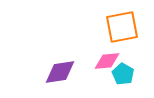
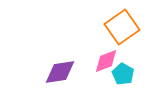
orange square: rotated 24 degrees counterclockwise
pink diamond: moved 1 px left; rotated 16 degrees counterclockwise
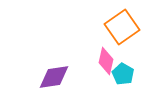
pink diamond: rotated 56 degrees counterclockwise
purple diamond: moved 6 px left, 5 px down
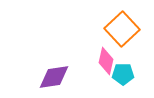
orange square: moved 2 px down; rotated 8 degrees counterclockwise
cyan pentagon: rotated 30 degrees counterclockwise
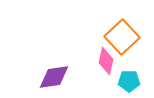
orange square: moved 8 px down
cyan pentagon: moved 6 px right, 7 px down
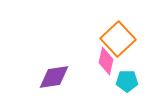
orange square: moved 4 px left, 2 px down
cyan pentagon: moved 2 px left
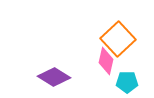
purple diamond: rotated 40 degrees clockwise
cyan pentagon: moved 1 px down
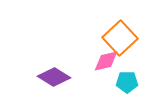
orange square: moved 2 px right, 1 px up
pink diamond: rotated 64 degrees clockwise
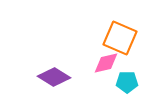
orange square: rotated 24 degrees counterclockwise
pink diamond: moved 2 px down
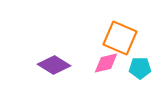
purple diamond: moved 12 px up
cyan pentagon: moved 13 px right, 14 px up
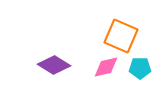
orange square: moved 1 px right, 2 px up
pink diamond: moved 4 px down
